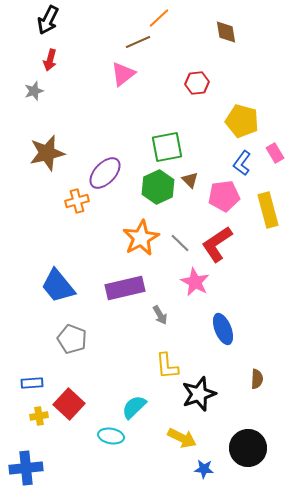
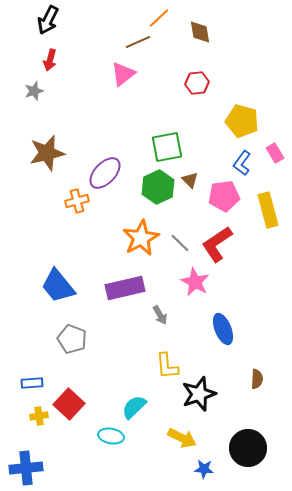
brown diamond: moved 26 px left
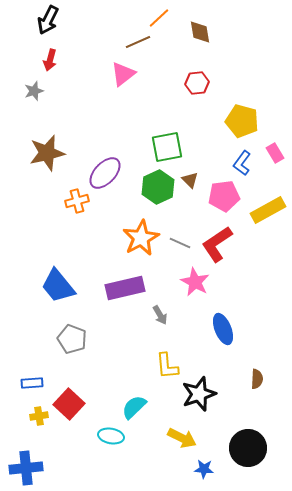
yellow rectangle: rotated 76 degrees clockwise
gray line: rotated 20 degrees counterclockwise
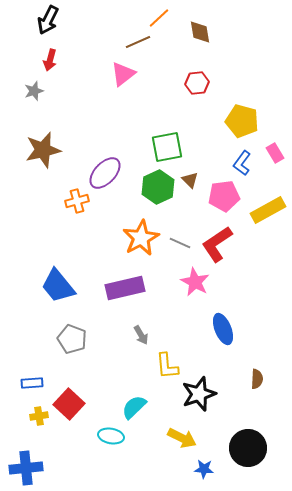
brown star: moved 4 px left, 3 px up
gray arrow: moved 19 px left, 20 px down
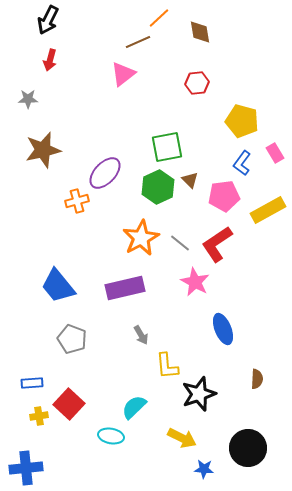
gray star: moved 6 px left, 8 px down; rotated 18 degrees clockwise
gray line: rotated 15 degrees clockwise
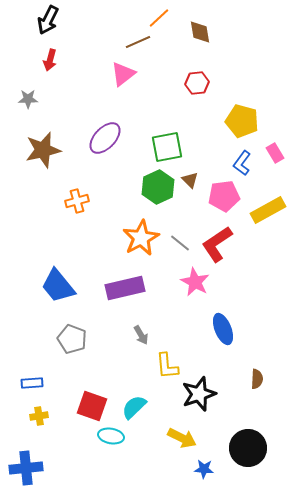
purple ellipse: moved 35 px up
red square: moved 23 px right, 2 px down; rotated 24 degrees counterclockwise
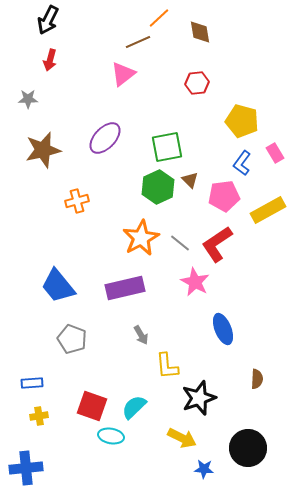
black star: moved 4 px down
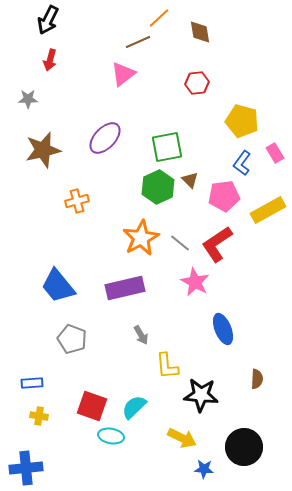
black star: moved 2 px right, 3 px up; rotated 24 degrees clockwise
yellow cross: rotated 18 degrees clockwise
black circle: moved 4 px left, 1 px up
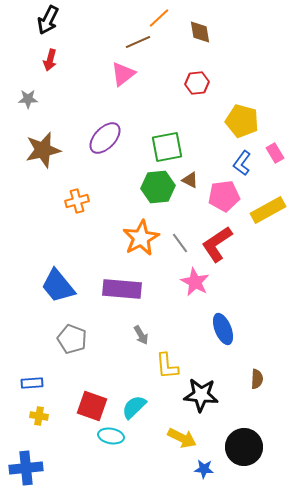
brown triangle: rotated 18 degrees counterclockwise
green hexagon: rotated 20 degrees clockwise
gray line: rotated 15 degrees clockwise
purple rectangle: moved 3 px left, 1 px down; rotated 18 degrees clockwise
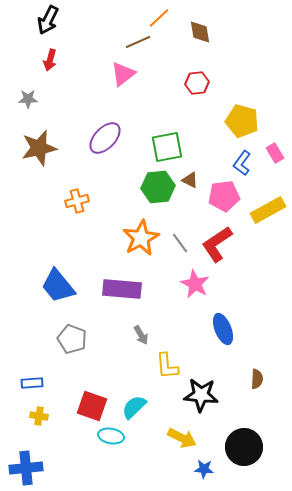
brown star: moved 4 px left, 2 px up
pink star: moved 2 px down
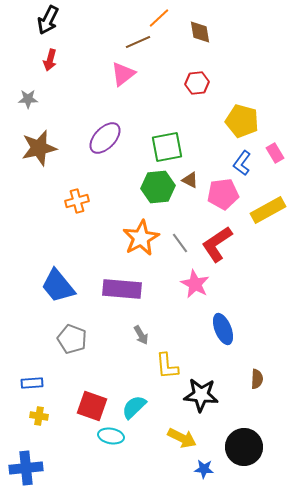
pink pentagon: moved 1 px left, 2 px up
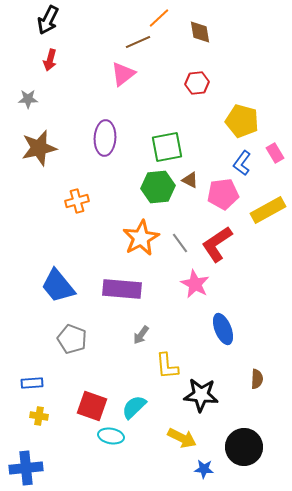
purple ellipse: rotated 40 degrees counterclockwise
gray arrow: rotated 66 degrees clockwise
